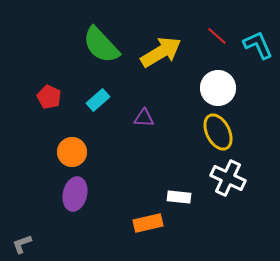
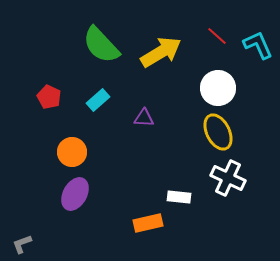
purple ellipse: rotated 16 degrees clockwise
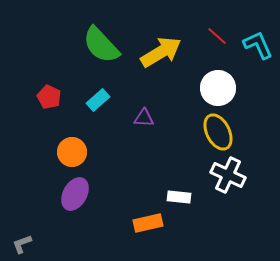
white cross: moved 3 px up
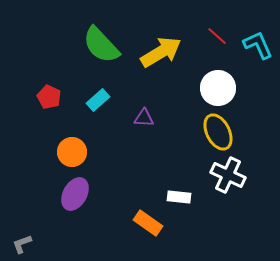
orange rectangle: rotated 48 degrees clockwise
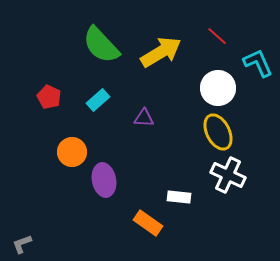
cyan L-shape: moved 18 px down
purple ellipse: moved 29 px right, 14 px up; rotated 40 degrees counterclockwise
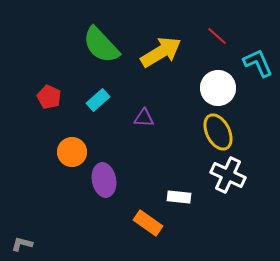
gray L-shape: rotated 35 degrees clockwise
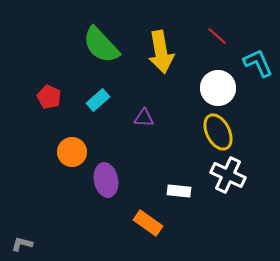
yellow arrow: rotated 111 degrees clockwise
purple ellipse: moved 2 px right
white rectangle: moved 6 px up
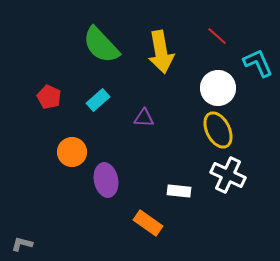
yellow ellipse: moved 2 px up
